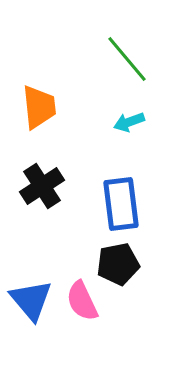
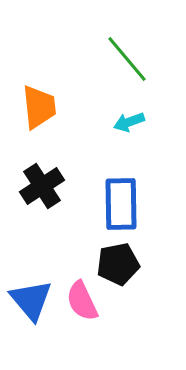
blue rectangle: rotated 6 degrees clockwise
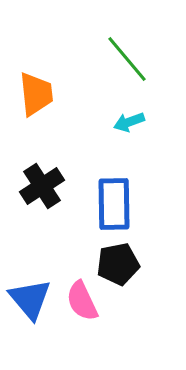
orange trapezoid: moved 3 px left, 13 px up
blue rectangle: moved 7 px left
blue triangle: moved 1 px left, 1 px up
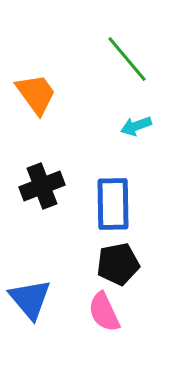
orange trapezoid: rotated 30 degrees counterclockwise
cyan arrow: moved 7 px right, 4 px down
black cross: rotated 12 degrees clockwise
blue rectangle: moved 1 px left
pink semicircle: moved 22 px right, 11 px down
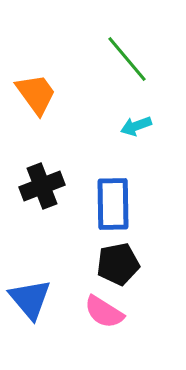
pink semicircle: rotated 33 degrees counterclockwise
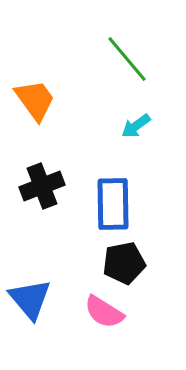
orange trapezoid: moved 1 px left, 6 px down
cyan arrow: rotated 16 degrees counterclockwise
black pentagon: moved 6 px right, 1 px up
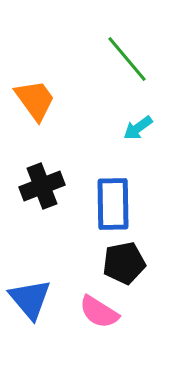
cyan arrow: moved 2 px right, 2 px down
pink semicircle: moved 5 px left
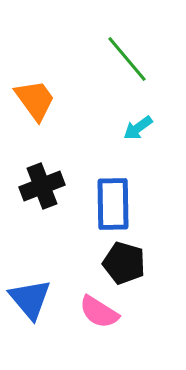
black pentagon: rotated 27 degrees clockwise
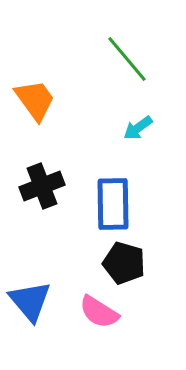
blue triangle: moved 2 px down
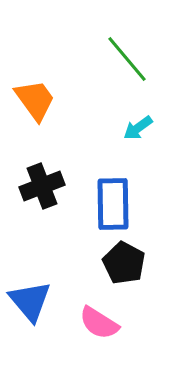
black pentagon: rotated 12 degrees clockwise
pink semicircle: moved 11 px down
